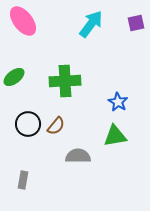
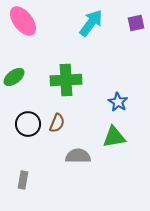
cyan arrow: moved 1 px up
green cross: moved 1 px right, 1 px up
brown semicircle: moved 1 px right, 3 px up; rotated 18 degrees counterclockwise
green triangle: moved 1 px left, 1 px down
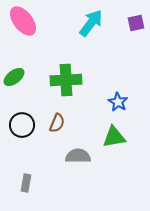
black circle: moved 6 px left, 1 px down
gray rectangle: moved 3 px right, 3 px down
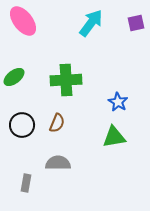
gray semicircle: moved 20 px left, 7 px down
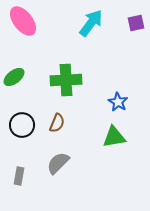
gray semicircle: rotated 45 degrees counterclockwise
gray rectangle: moved 7 px left, 7 px up
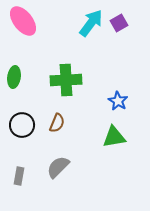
purple square: moved 17 px left; rotated 18 degrees counterclockwise
green ellipse: rotated 45 degrees counterclockwise
blue star: moved 1 px up
gray semicircle: moved 4 px down
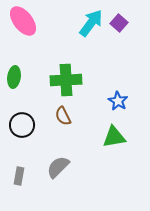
purple square: rotated 18 degrees counterclockwise
brown semicircle: moved 6 px right, 7 px up; rotated 132 degrees clockwise
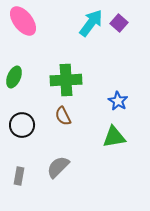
green ellipse: rotated 15 degrees clockwise
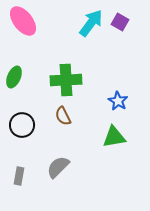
purple square: moved 1 px right, 1 px up; rotated 12 degrees counterclockwise
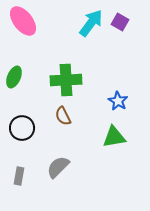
black circle: moved 3 px down
